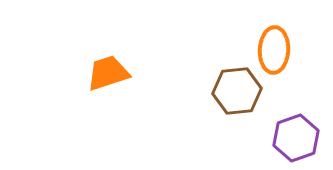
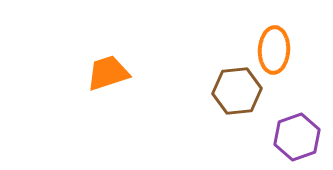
purple hexagon: moved 1 px right, 1 px up
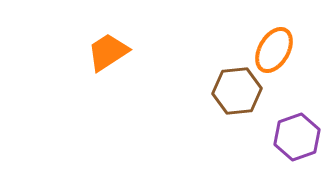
orange ellipse: rotated 27 degrees clockwise
orange trapezoid: moved 21 px up; rotated 15 degrees counterclockwise
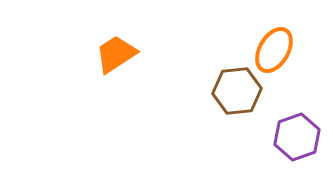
orange trapezoid: moved 8 px right, 2 px down
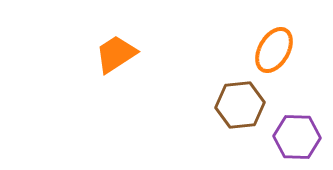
brown hexagon: moved 3 px right, 14 px down
purple hexagon: rotated 21 degrees clockwise
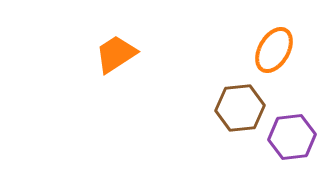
brown hexagon: moved 3 px down
purple hexagon: moved 5 px left; rotated 9 degrees counterclockwise
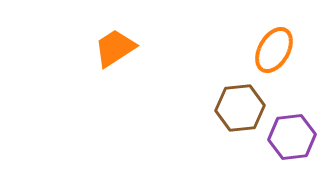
orange trapezoid: moved 1 px left, 6 px up
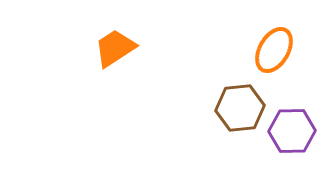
purple hexagon: moved 6 px up; rotated 6 degrees clockwise
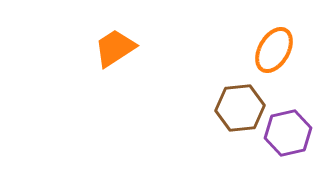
purple hexagon: moved 4 px left, 2 px down; rotated 12 degrees counterclockwise
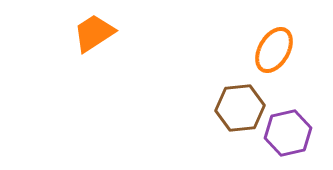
orange trapezoid: moved 21 px left, 15 px up
